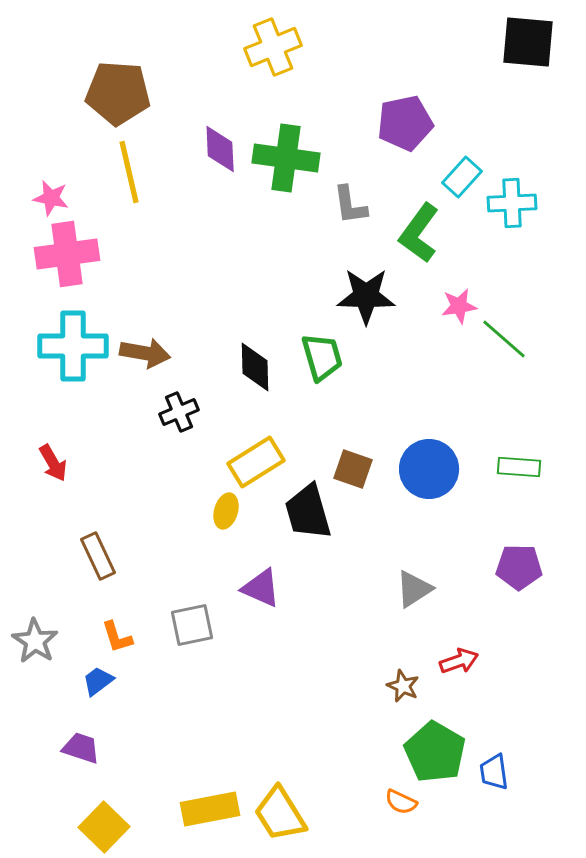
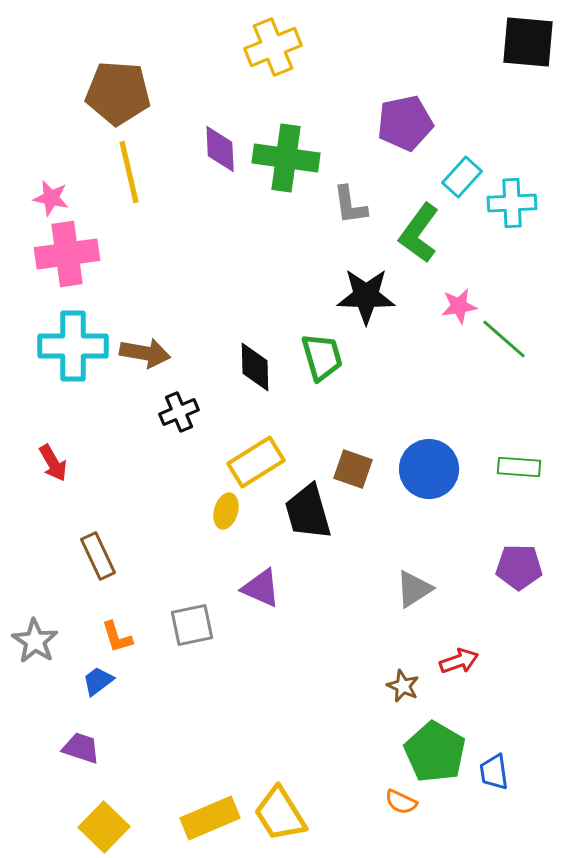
yellow rectangle at (210, 809): moved 9 px down; rotated 12 degrees counterclockwise
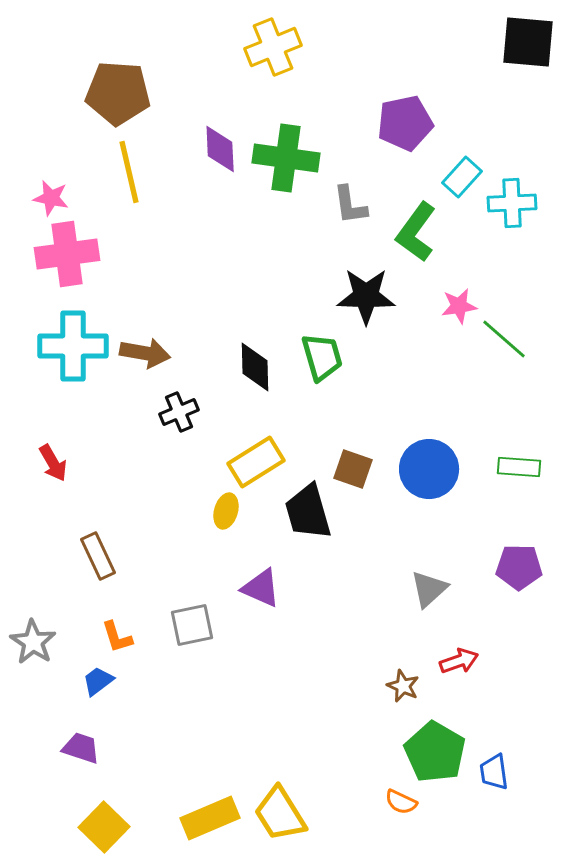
green L-shape at (419, 233): moved 3 px left, 1 px up
gray triangle at (414, 589): moved 15 px right; rotated 9 degrees counterclockwise
gray star at (35, 641): moved 2 px left, 1 px down
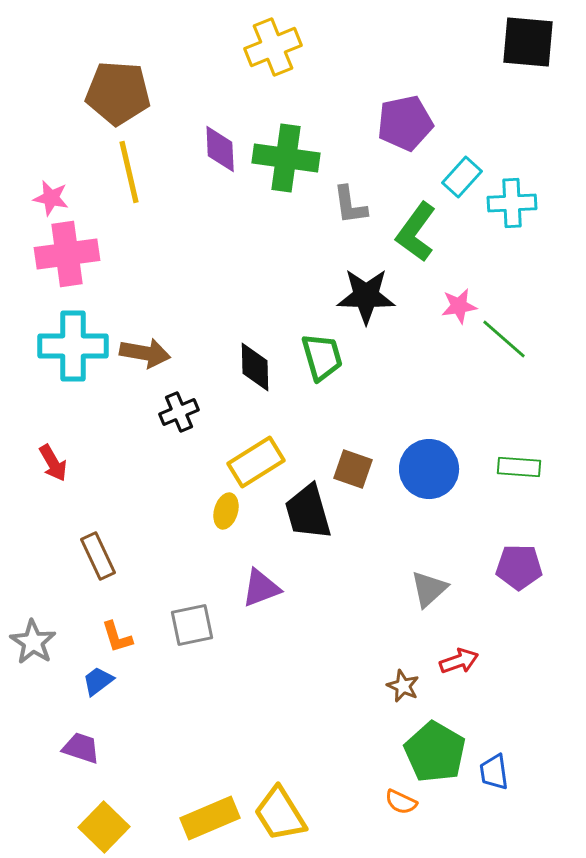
purple triangle at (261, 588): rotated 45 degrees counterclockwise
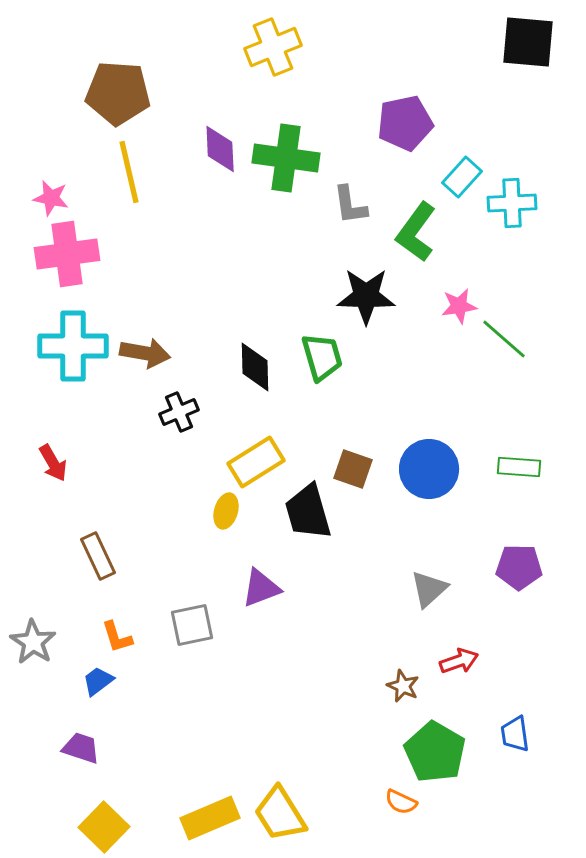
blue trapezoid at (494, 772): moved 21 px right, 38 px up
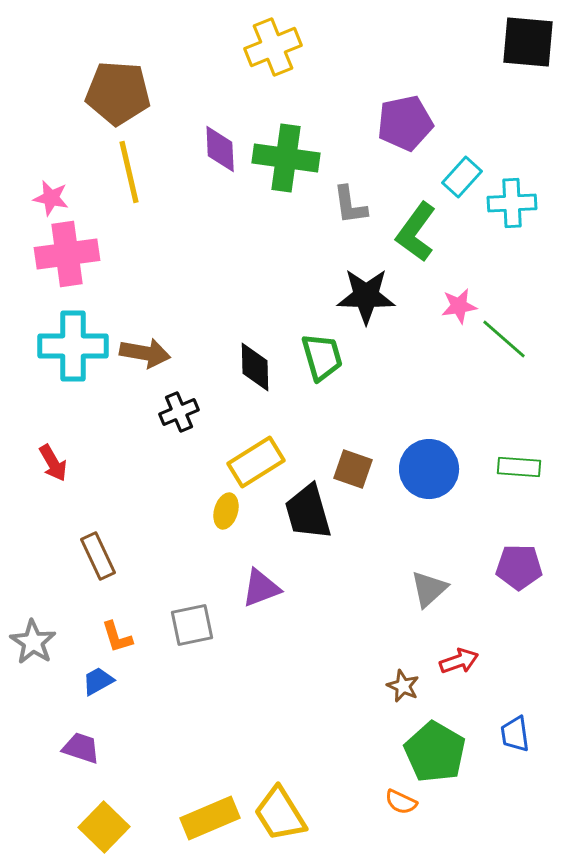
blue trapezoid at (98, 681): rotated 8 degrees clockwise
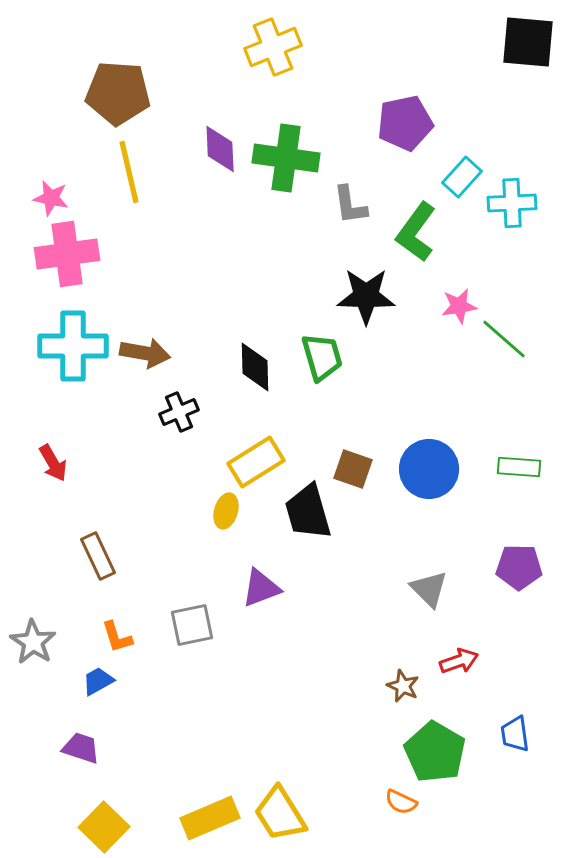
gray triangle at (429, 589): rotated 33 degrees counterclockwise
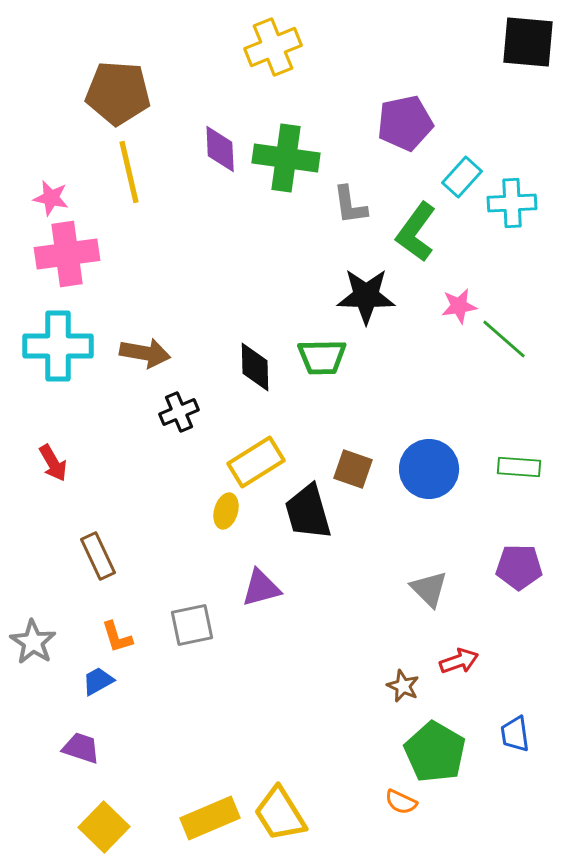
cyan cross at (73, 346): moved 15 px left
green trapezoid at (322, 357): rotated 105 degrees clockwise
purple triangle at (261, 588): rotated 6 degrees clockwise
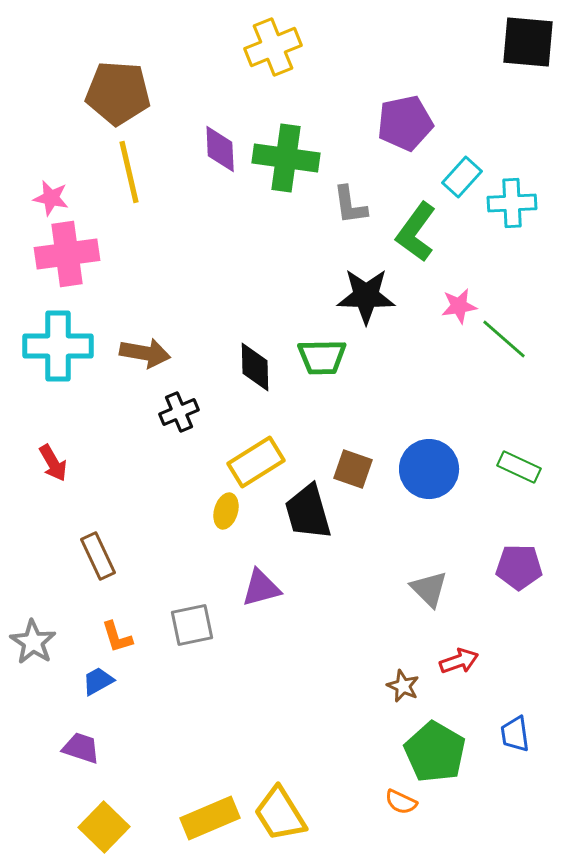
green rectangle at (519, 467): rotated 21 degrees clockwise
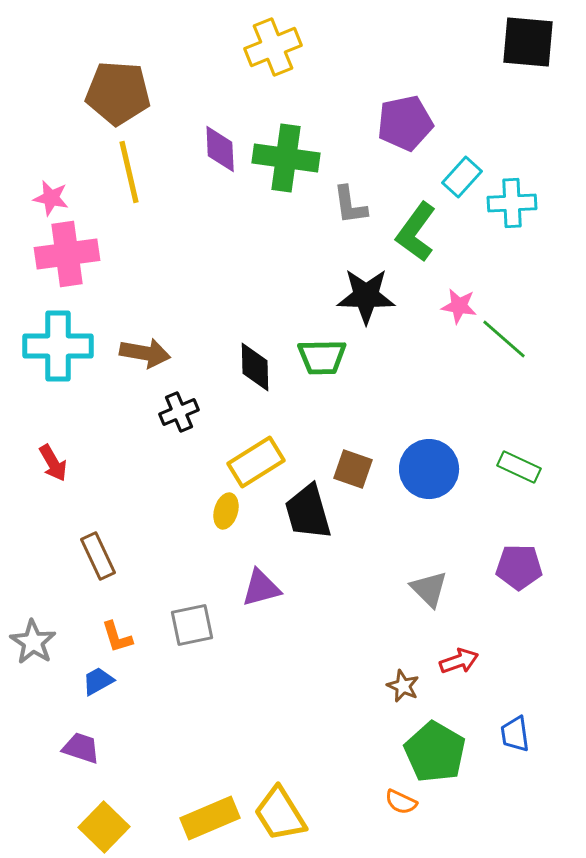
pink star at (459, 306): rotated 18 degrees clockwise
